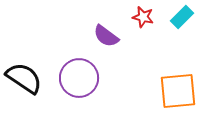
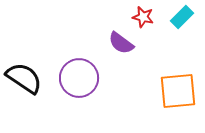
purple semicircle: moved 15 px right, 7 px down
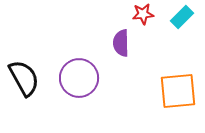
red star: moved 3 px up; rotated 20 degrees counterclockwise
purple semicircle: rotated 52 degrees clockwise
black semicircle: rotated 27 degrees clockwise
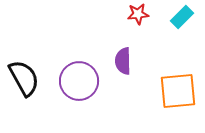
red star: moved 5 px left
purple semicircle: moved 2 px right, 18 px down
purple circle: moved 3 px down
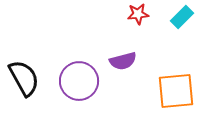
purple semicircle: rotated 104 degrees counterclockwise
orange square: moved 2 px left
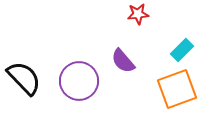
cyan rectangle: moved 33 px down
purple semicircle: rotated 64 degrees clockwise
black semicircle: rotated 15 degrees counterclockwise
orange square: moved 1 px right, 2 px up; rotated 15 degrees counterclockwise
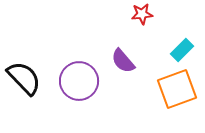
red star: moved 4 px right
